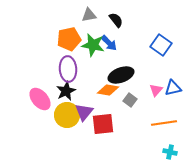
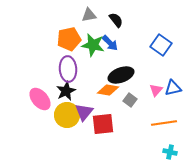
blue arrow: moved 1 px right
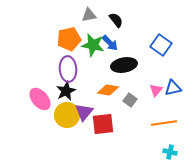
black ellipse: moved 3 px right, 10 px up; rotated 10 degrees clockwise
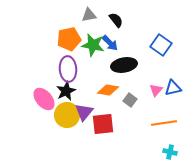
pink ellipse: moved 4 px right
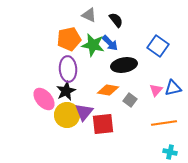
gray triangle: rotated 35 degrees clockwise
blue square: moved 3 px left, 1 px down
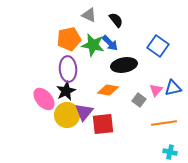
gray square: moved 9 px right
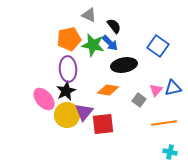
black semicircle: moved 2 px left, 6 px down
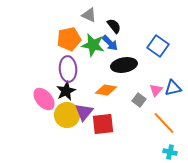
orange diamond: moved 2 px left
orange line: rotated 55 degrees clockwise
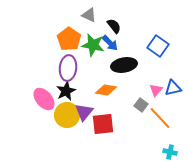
orange pentagon: rotated 25 degrees counterclockwise
purple ellipse: moved 1 px up; rotated 10 degrees clockwise
gray square: moved 2 px right, 5 px down
orange line: moved 4 px left, 5 px up
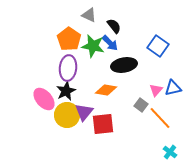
green star: moved 1 px down
cyan cross: rotated 24 degrees clockwise
